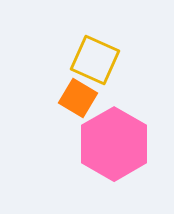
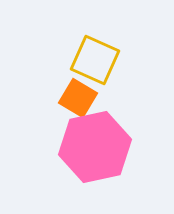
pink hexagon: moved 19 px left, 3 px down; rotated 18 degrees clockwise
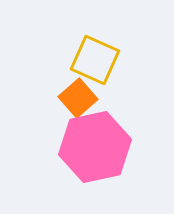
orange square: rotated 18 degrees clockwise
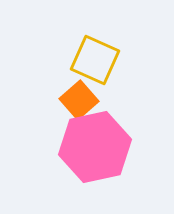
orange square: moved 1 px right, 2 px down
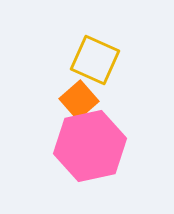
pink hexagon: moved 5 px left, 1 px up
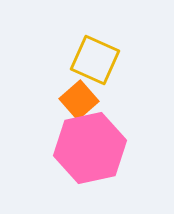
pink hexagon: moved 2 px down
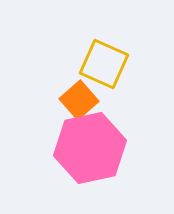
yellow square: moved 9 px right, 4 px down
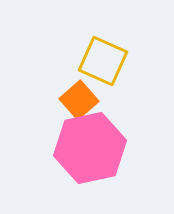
yellow square: moved 1 px left, 3 px up
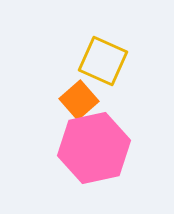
pink hexagon: moved 4 px right
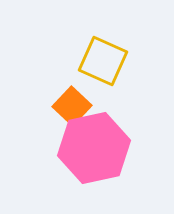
orange square: moved 7 px left, 6 px down; rotated 6 degrees counterclockwise
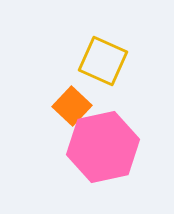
pink hexagon: moved 9 px right, 1 px up
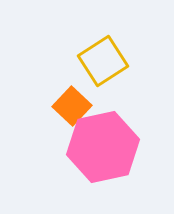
yellow square: rotated 33 degrees clockwise
